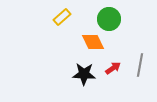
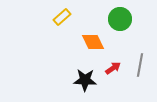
green circle: moved 11 px right
black star: moved 1 px right, 6 px down
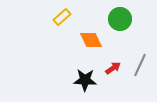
orange diamond: moved 2 px left, 2 px up
gray line: rotated 15 degrees clockwise
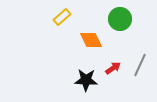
black star: moved 1 px right
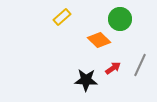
orange diamond: moved 8 px right; rotated 20 degrees counterclockwise
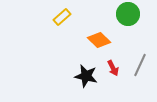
green circle: moved 8 px right, 5 px up
red arrow: rotated 98 degrees clockwise
black star: moved 4 px up; rotated 10 degrees clockwise
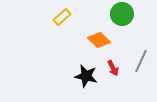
green circle: moved 6 px left
gray line: moved 1 px right, 4 px up
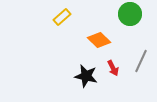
green circle: moved 8 px right
